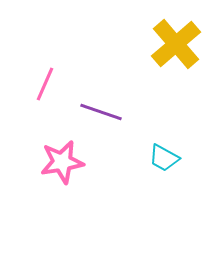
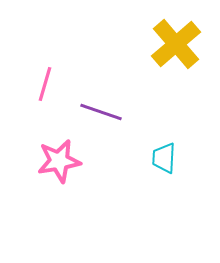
pink line: rotated 8 degrees counterclockwise
cyan trapezoid: rotated 64 degrees clockwise
pink star: moved 3 px left, 1 px up
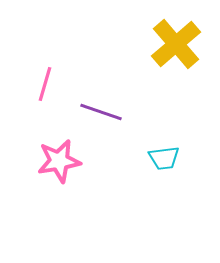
cyan trapezoid: rotated 100 degrees counterclockwise
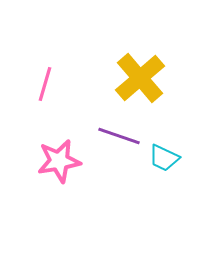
yellow cross: moved 36 px left, 34 px down
purple line: moved 18 px right, 24 px down
cyan trapezoid: rotated 32 degrees clockwise
